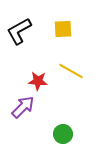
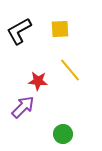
yellow square: moved 3 px left
yellow line: moved 1 px left, 1 px up; rotated 20 degrees clockwise
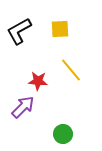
yellow line: moved 1 px right
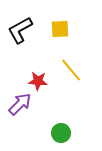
black L-shape: moved 1 px right, 1 px up
purple arrow: moved 3 px left, 3 px up
green circle: moved 2 px left, 1 px up
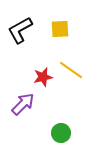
yellow line: rotated 15 degrees counterclockwise
red star: moved 5 px right, 4 px up; rotated 18 degrees counterclockwise
purple arrow: moved 3 px right
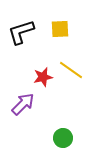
black L-shape: moved 1 px right, 2 px down; rotated 12 degrees clockwise
green circle: moved 2 px right, 5 px down
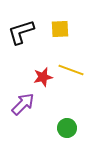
yellow line: rotated 15 degrees counterclockwise
green circle: moved 4 px right, 10 px up
